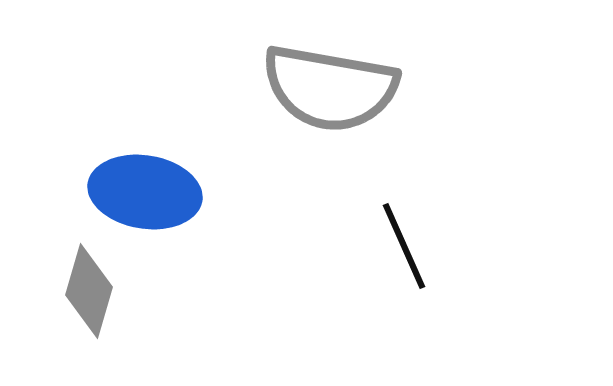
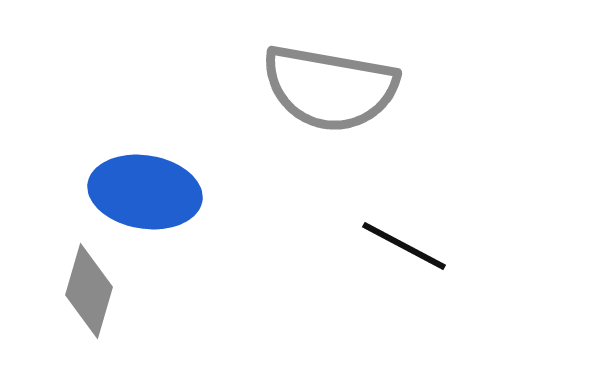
black line: rotated 38 degrees counterclockwise
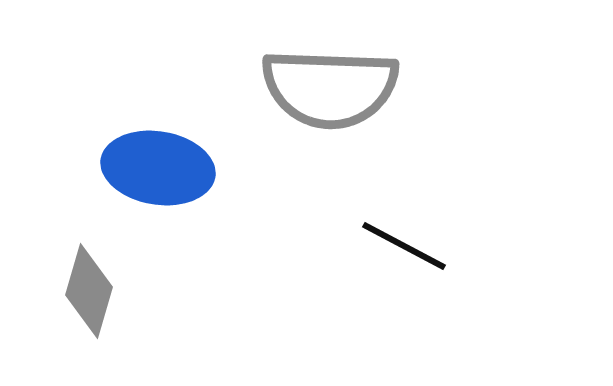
gray semicircle: rotated 8 degrees counterclockwise
blue ellipse: moved 13 px right, 24 px up
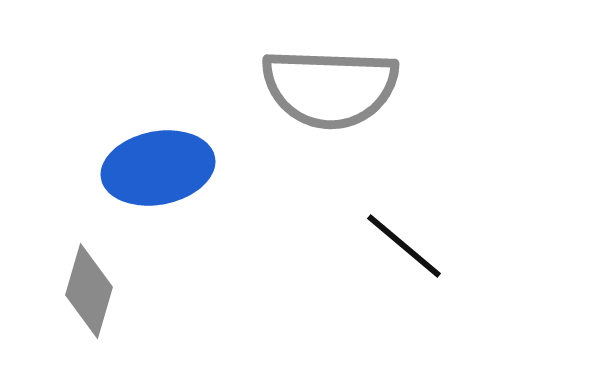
blue ellipse: rotated 20 degrees counterclockwise
black line: rotated 12 degrees clockwise
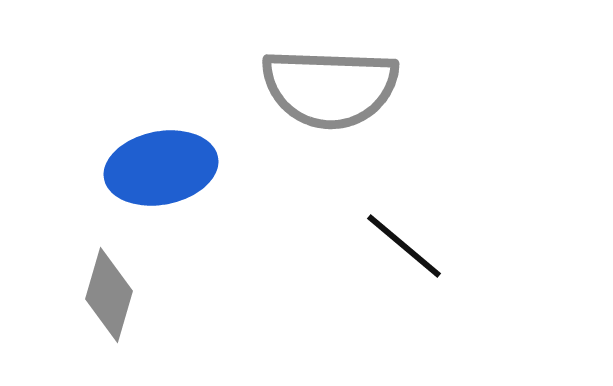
blue ellipse: moved 3 px right
gray diamond: moved 20 px right, 4 px down
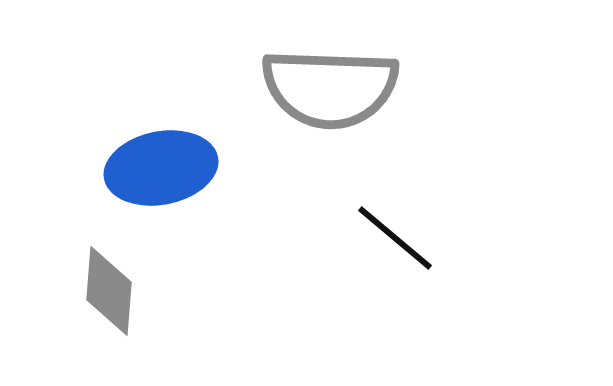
black line: moved 9 px left, 8 px up
gray diamond: moved 4 px up; rotated 12 degrees counterclockwise
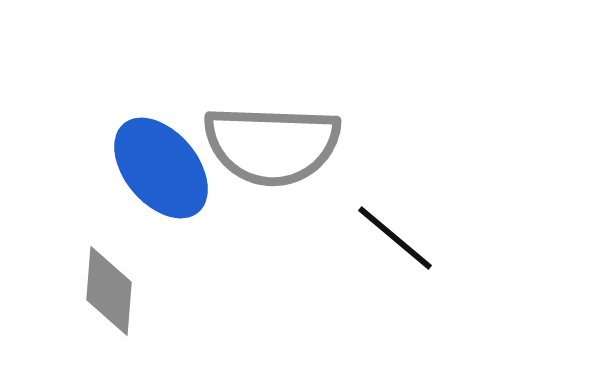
gray semicircle: moved 58 px left, 57 px down
blue ellipse: rotated 61 degrees clockwise
